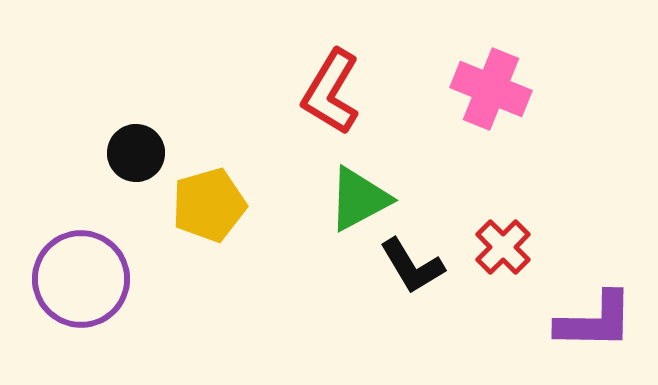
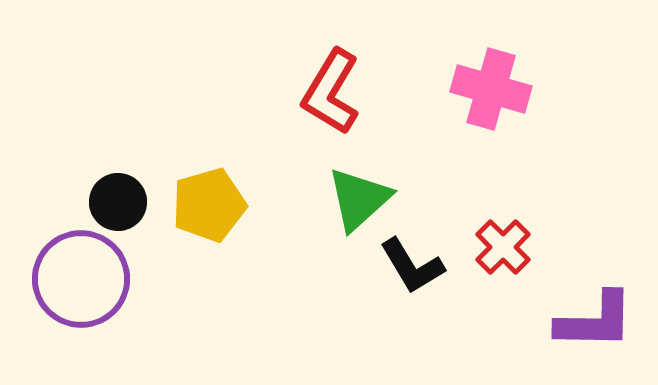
pink cross: rotated 6 degrees counterclockwise
black circle: moved 18 px left, 49 px down
green triangle: rotated 14 degrees counterclockwise
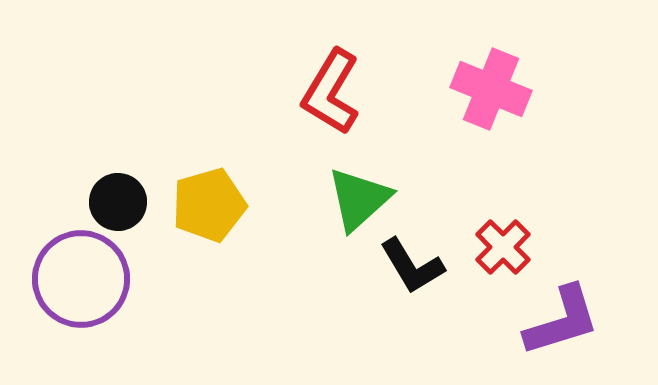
pink cross: rotated 6 degrees clockwise
purple L-shape: moved 33 px left; rotated 18 degrees counterclockwise
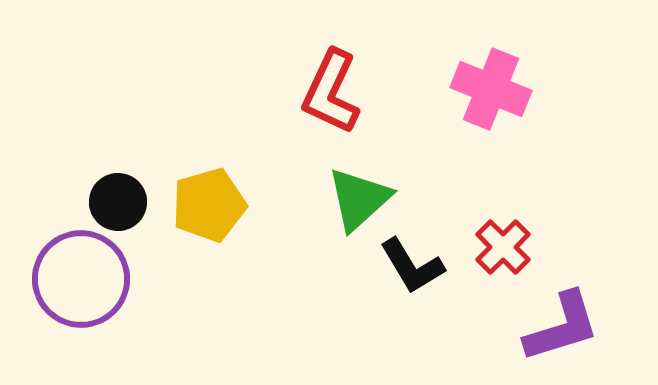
red L-shape: rotated 6 degrees counterclockwise
purple L-shape: moved 6 px down
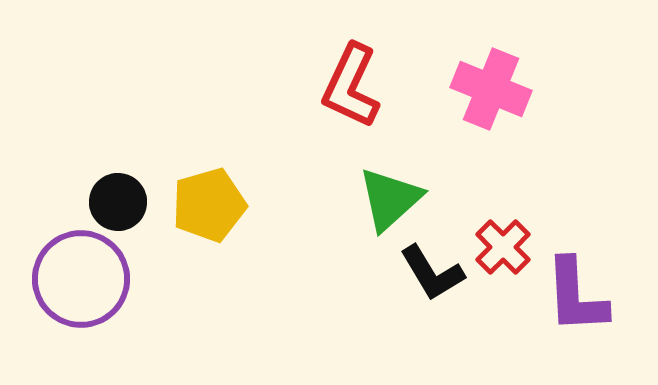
red L-shape: moved 20 px right, 6 px up
green triangle: moved 31 px right
black L-shape: moved 20 px right, 7 px down
purple L-shape: moved 14 px right, 31 px up; rotated 104 degrees clockwise
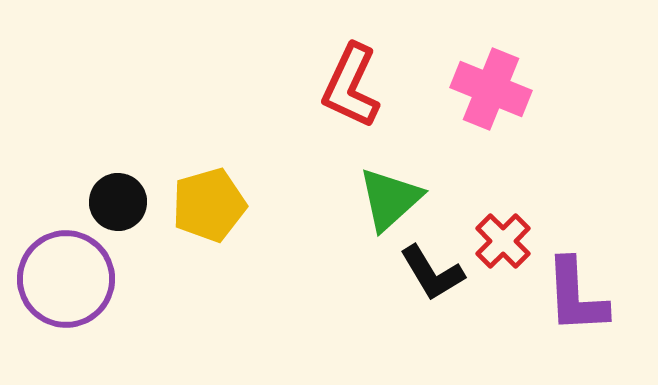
red cross: moved 6 px up
purple circle: moved 15 px left
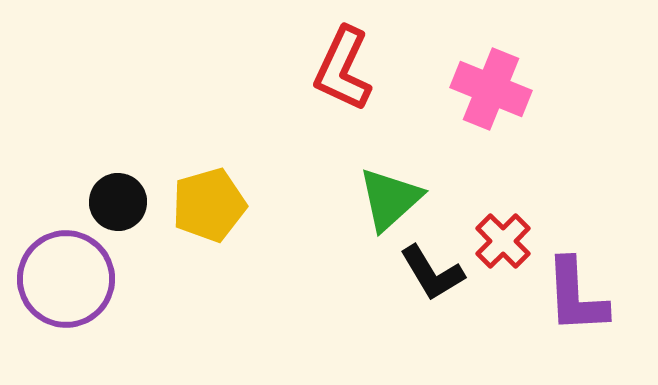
red L-shape: moved 8 px left, 17 px up
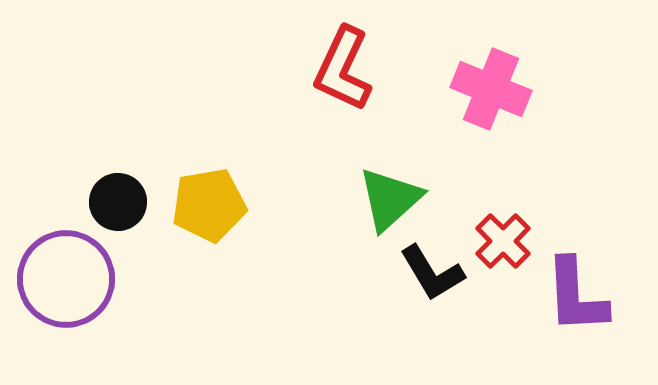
yellow pentagon: rotated 6 degrees clockwise
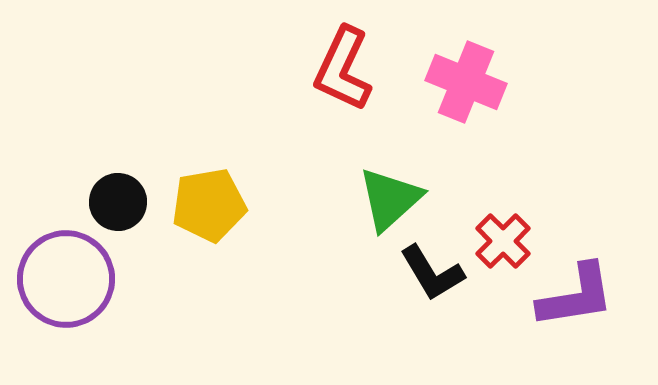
pink cross: moved 25 px left, 7 px up
purple L-shape: rotated 96 degrees counterclockwise
